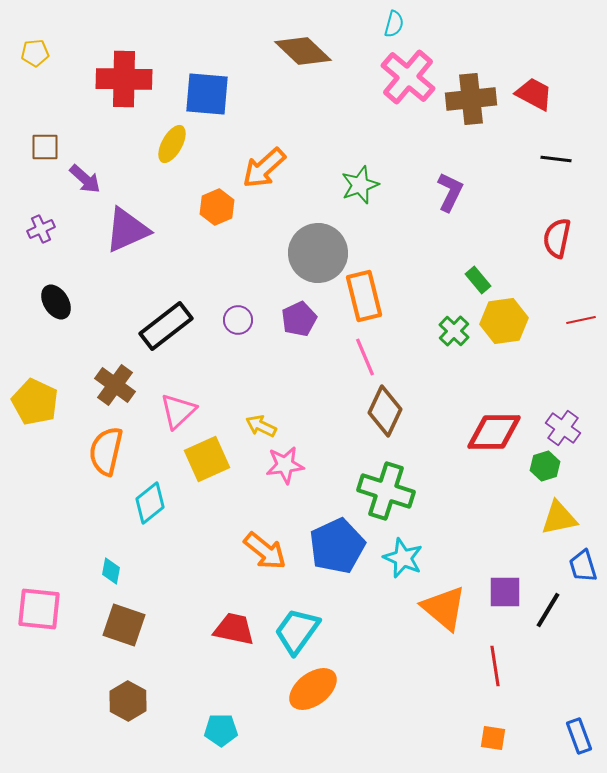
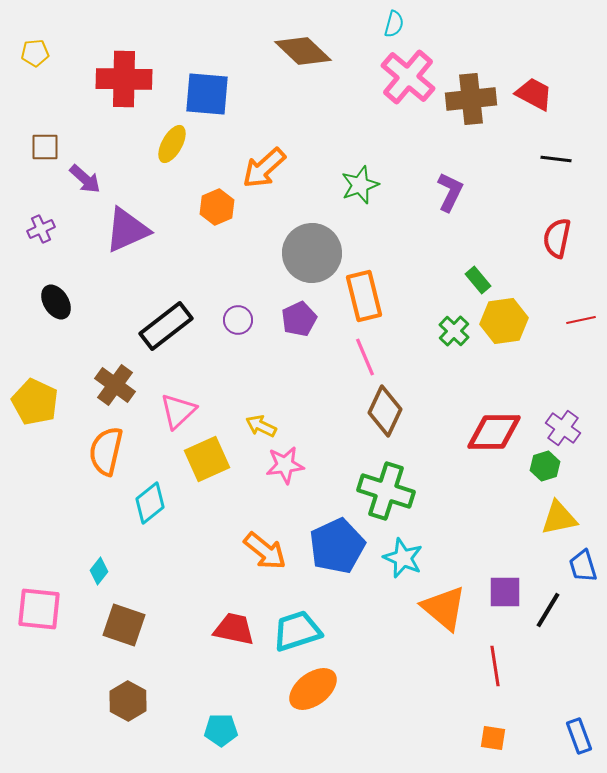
gray circle at (318, 253): moved 6 px left
cyan diamond at (111, 571): moved 12 px left; rotated 28 degrees clockwise
cyan trapezoid at (297, 631): rotated 36 degrees clockwise
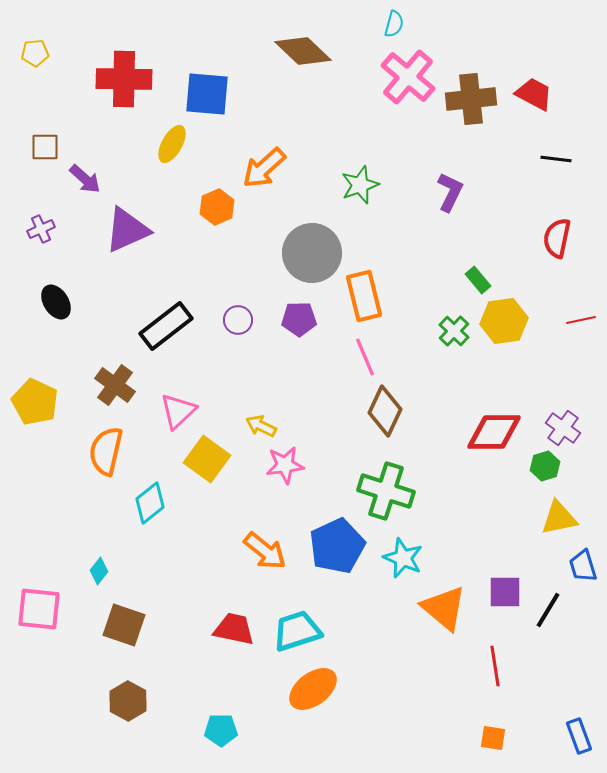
purple pentagon at (299, 319): rotated 24 degrees clockwise
yellow square at (207, 459): rotated 30 degrees counterclockwise
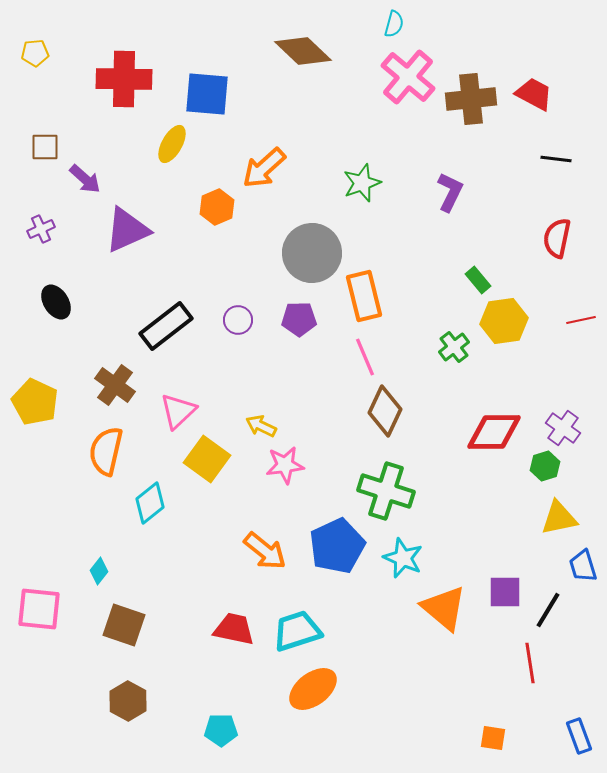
green star at (360, 185): moved 2 px right, 2 px up
green cross at (454, 331): moved 16 px down; rotated 8 degrees clockwise
red line at (495, 666): moved 35 px right, 3 px up
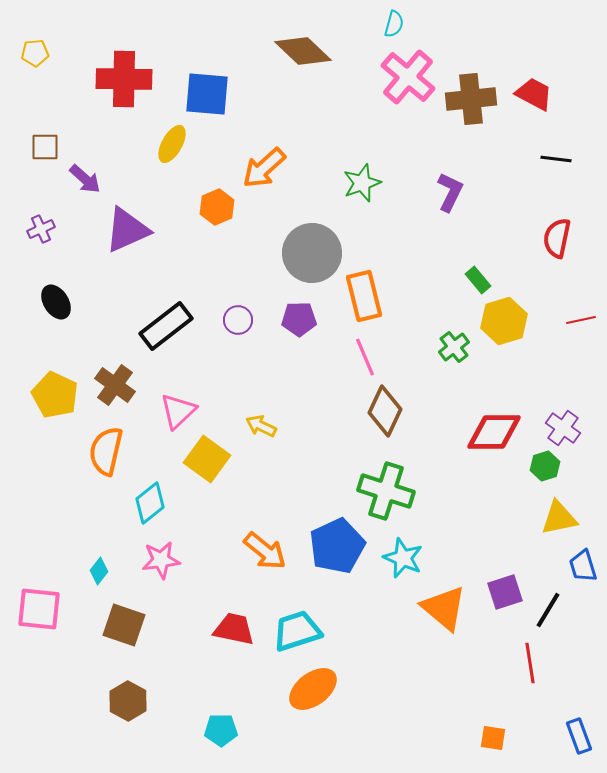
yellow hexagon at (504, 321): rotated 9 degrees counterclockwise
yellow pentagon at (35, 402): moved 20 px right, 7 px up
pink star at (285, 465): moved 124 px left, 95 px down
purple square at (505, 592): rotated 18 degrees counterclockwise
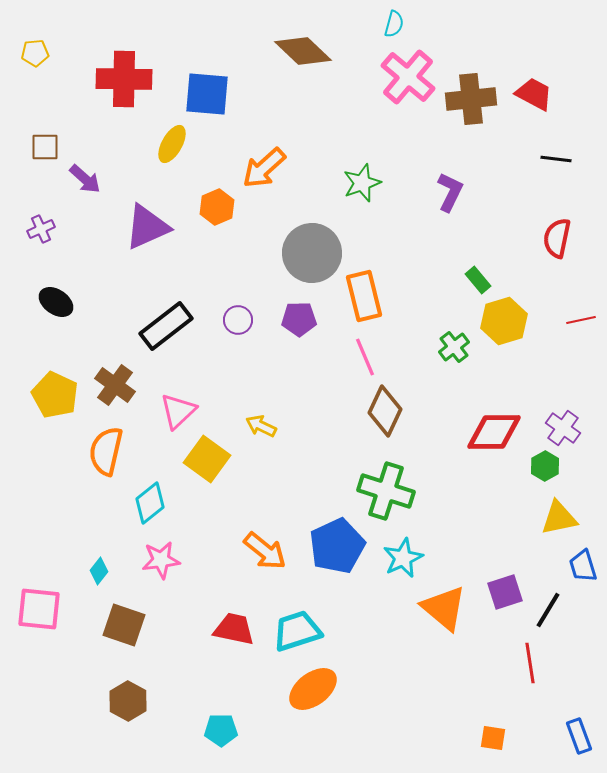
purple triangle at (127, 230): moved 20 px right, 3 px up
black ellipse at (56, 302): rotated 24 degrees counterclockwise
green hexagon at (545, 466): rotated 12 degrees counterclockwise
cyan star at (403, 558): rotated 24 degrees clockwise
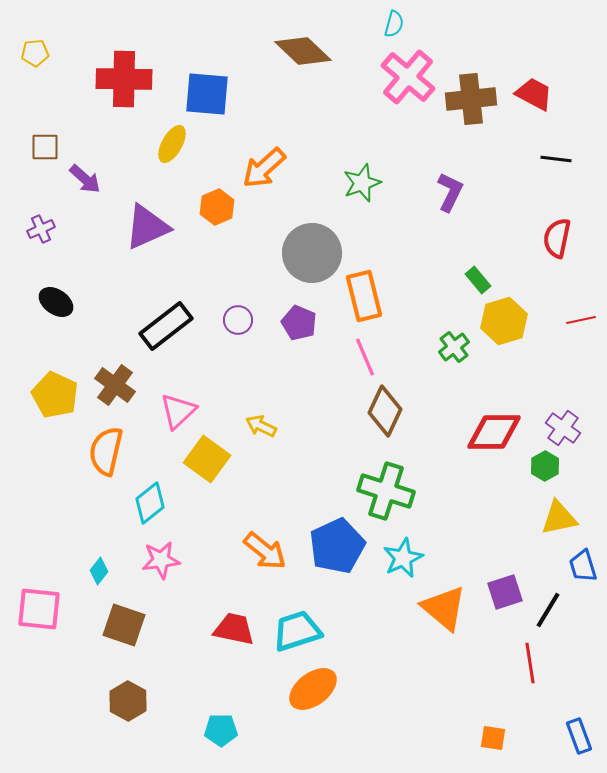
purple pentagon at (299, 319): moved 4 px down; rotated 24 degrees clockwise
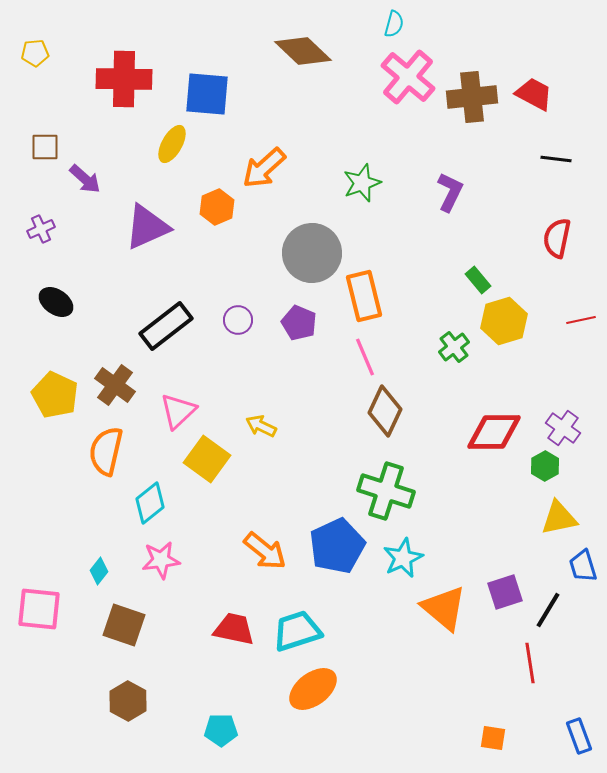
brown cross at (471, 99): moved 1 px right, 2 px up
